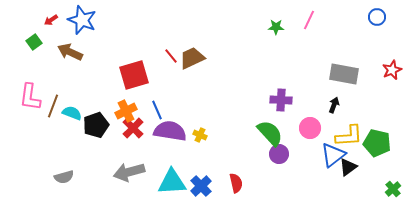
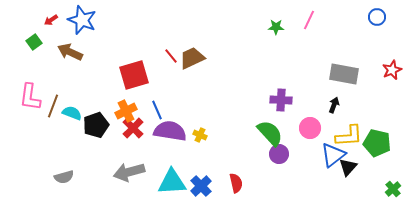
black triangle: rotated 12 degrees counterclockwise
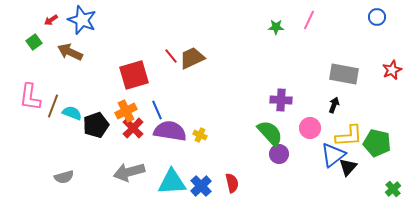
red semicircle: moved 4 px left
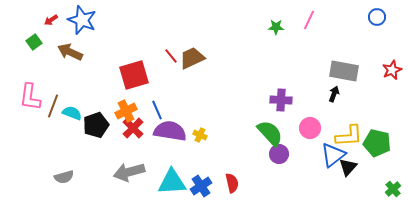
gray rectangle: moved 3 px up
black arrow: moved 11 px up
blue cross: rotated 10 degrees clockwise
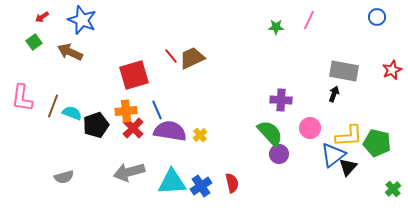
red arrow: moved 9 px left, 3 px up
pink L-shape: moved 8 px left, 1 px down
orange cross: rotated 20 degrees clockwise
yellow cross: rotated 24 degrees clockwise
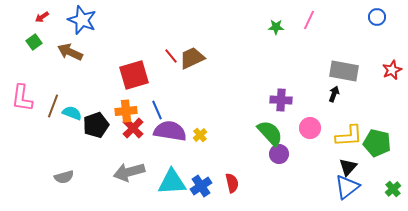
blue triangle: moved 14 px right, 32 px down
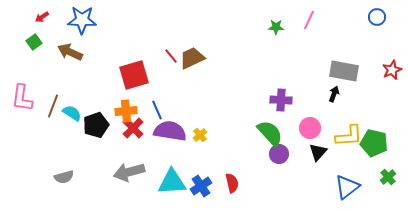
blue star: rotated 20 degrees counterclockwise
cyan semicircle: rotated 12 degrees clockwise
green pentagon: moved 3 px left
black triangle: moved 30 px left, 15 px up
green cross: moved 5 px left, 12 px up
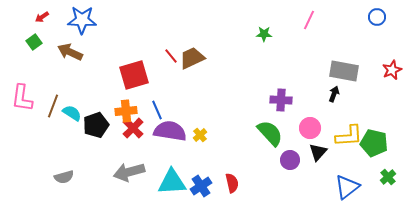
green star: moved 12 px left, 7 px down
purple circle: moved 11 px right, 6 px down
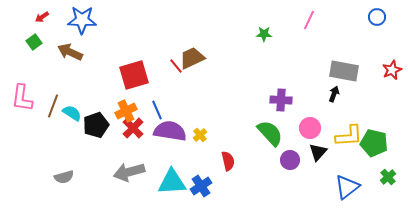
red line: moved 5 px right, 10 px down
orange cross: rotated 20 degrees counterclockwise
red semicircle: moved 4 px left, 22 px up
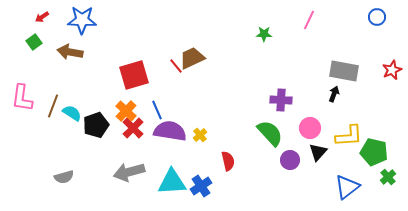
brown arrow: rotated 15 degrees counterclockwise
orange cross: rotated 20 degrees counterclockwise
green pentagon: moved 9 px down
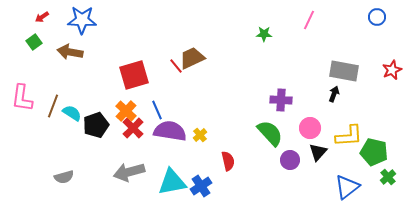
cyan triangle: rotated 8 degrees counterclockwise
